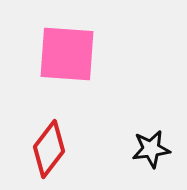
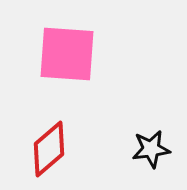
red diamond: rotated 12 degrees clockwise
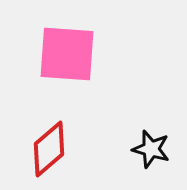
black star: rotated 24 degrees clockwise
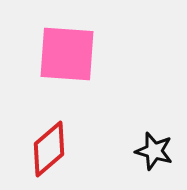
black star: moved 3 px right, 2 px down
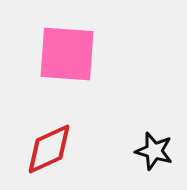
red diamond: rotated 16 degrees clockwise
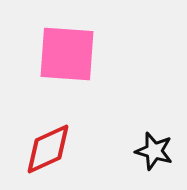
red diamond: moved 1 px left
